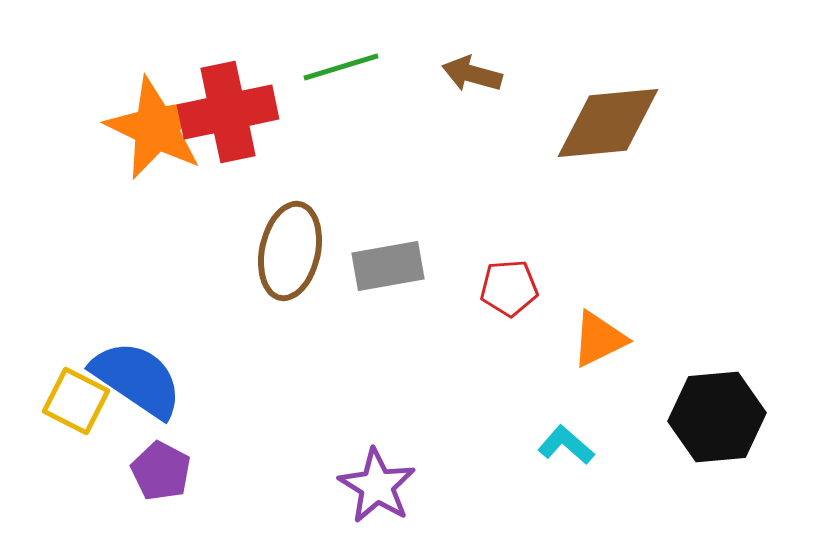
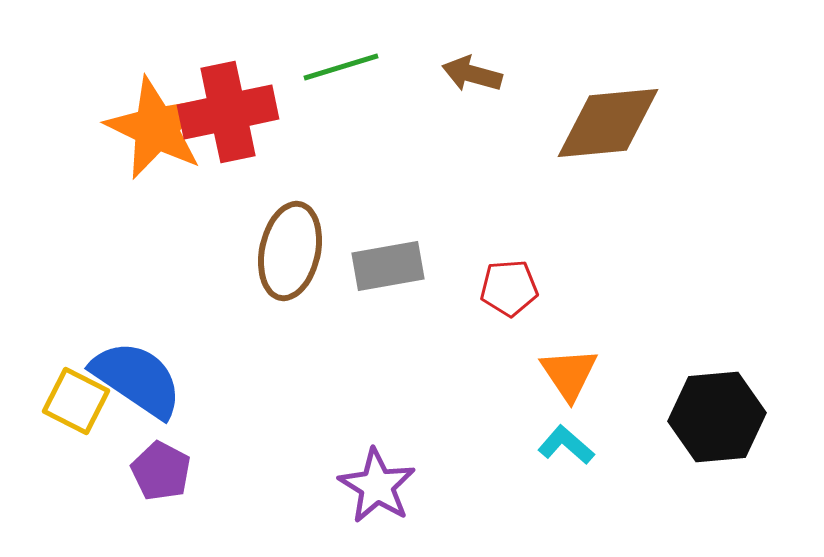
orange triangle: moved 30 px left, 35 px down; rotated 38 degrees counterclockwise
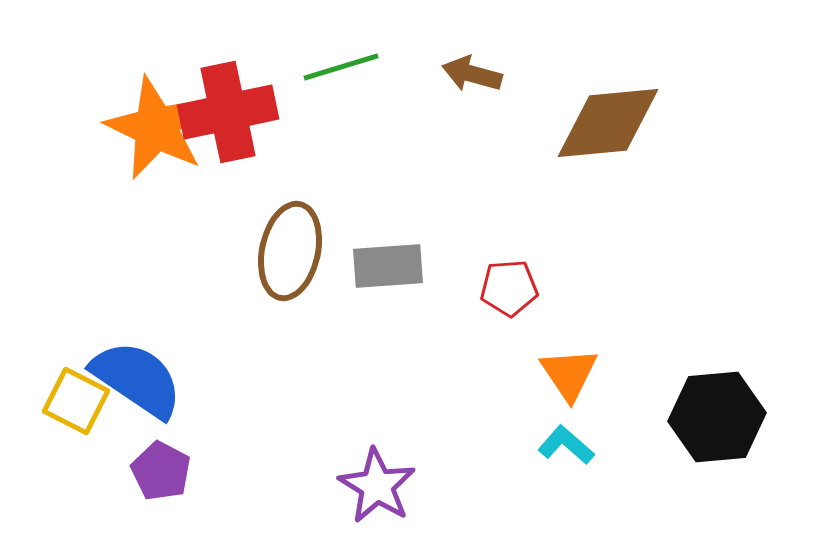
gray rectangle: rotated 6 degrees clockwise
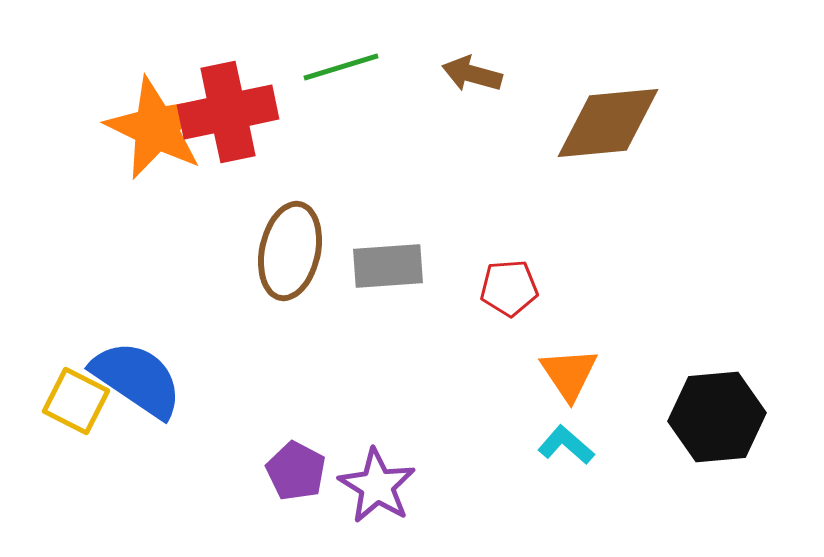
purple pentagon: moved 135 px right
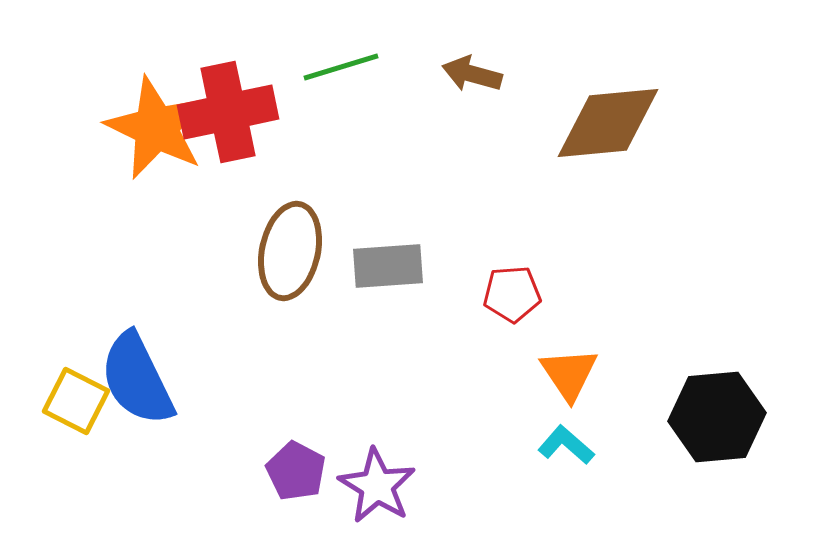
red pentagon: moved 3 px right, 6 px down
blue semicircle: rotated 150 degrees counterclockwise
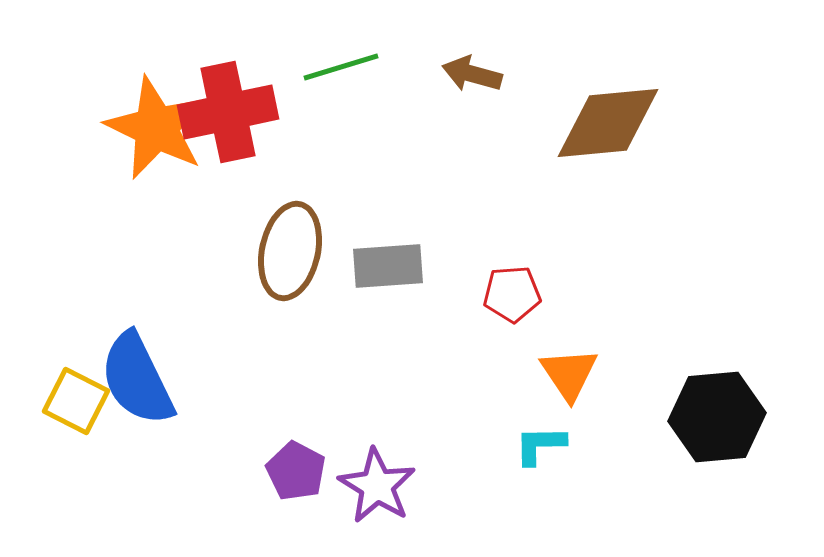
cyan L-shape: moved 26 px left; rotated 42 degrees counterclockwise
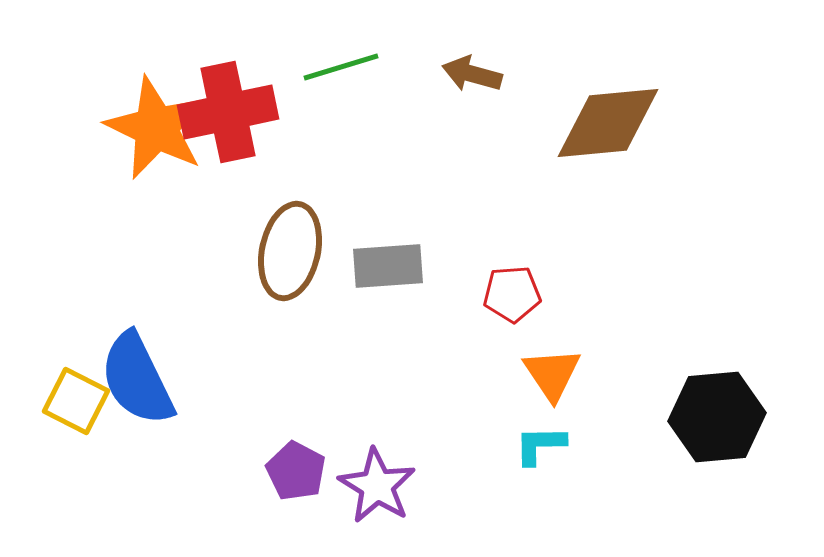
orange triangle: moved 17 px left
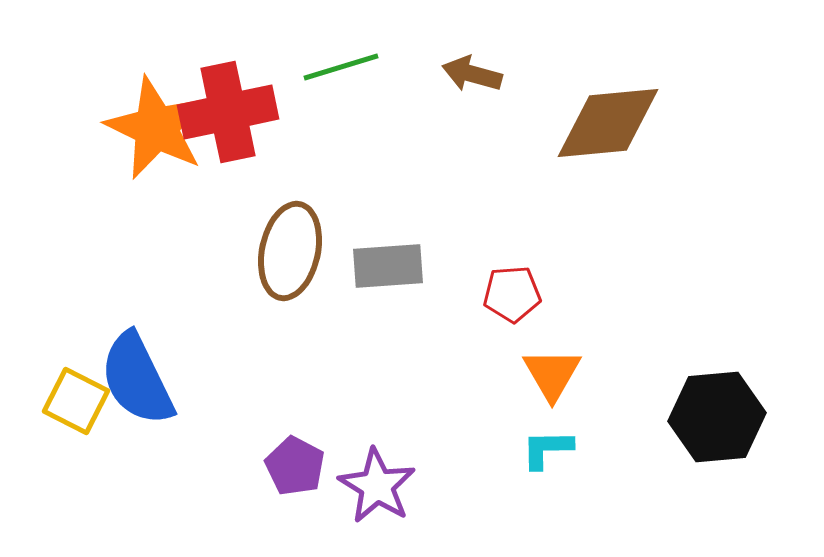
orange triangle: rotated 4 degrees clockwise
cyan L-shape: moved 7 px right, 4 px down
purple pentagon: moved 1 px left, 5 px up
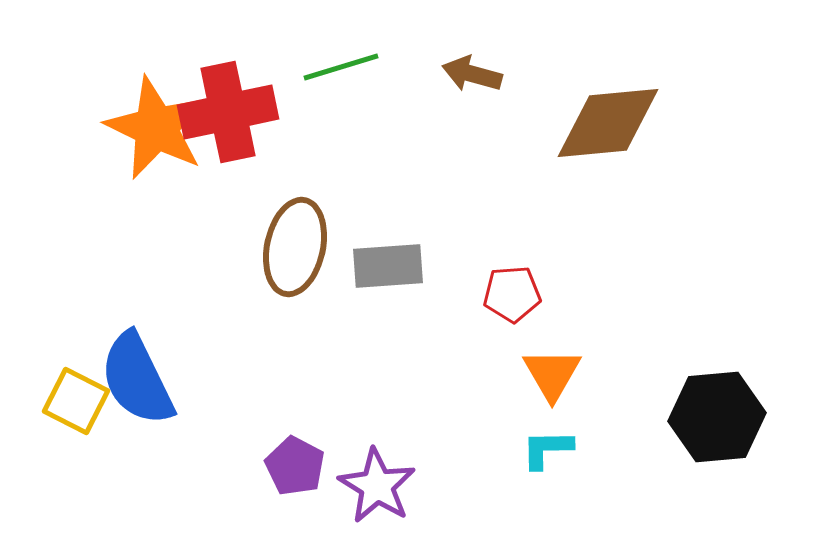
brown ellipse: moved 5 px right, 4 px up
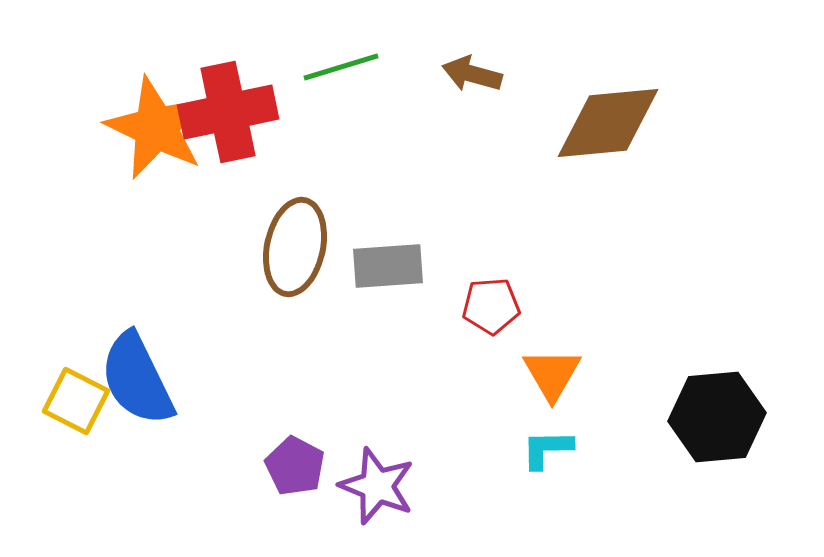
red pentagon: moved 21 px left, 12 px down
purple star: rotated 10 degrees counterclockwise
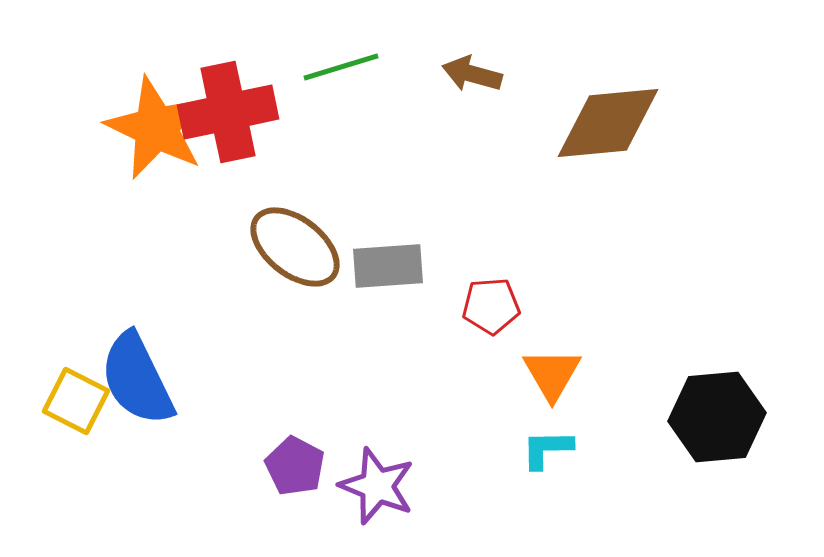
brown ellipse: rotated 64 degrees counterclockwise
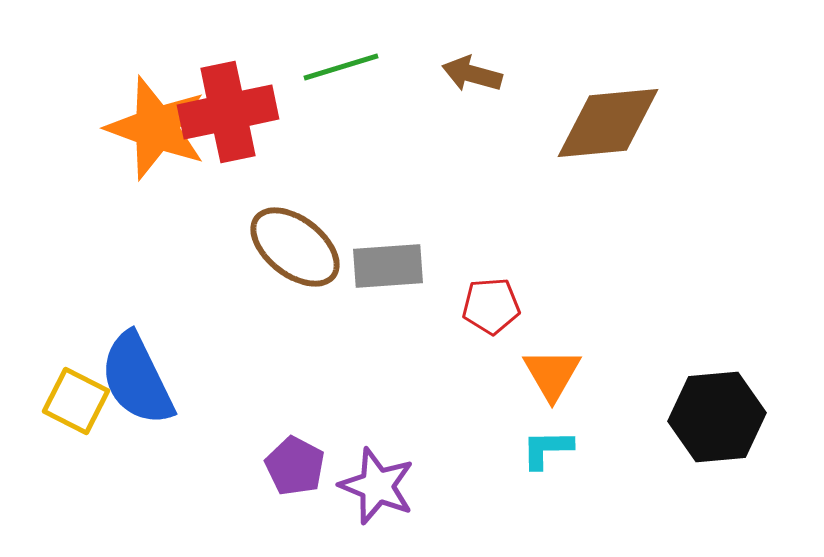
orange star: rotated 6 degrees counterclockwise
